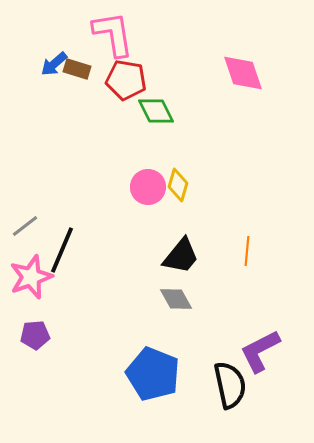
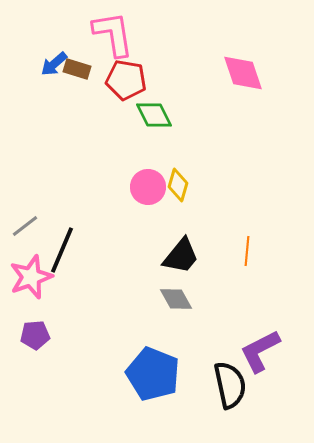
green diamond: moved 2 px left, 4 px down
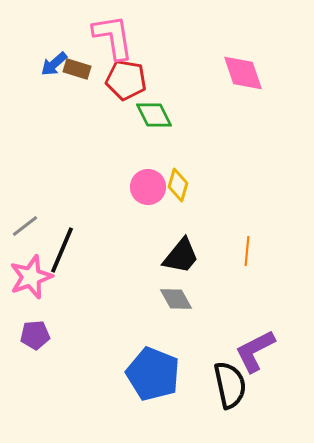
pink L-shape: moved 3 px down
purple L-shape: moved 5 px left
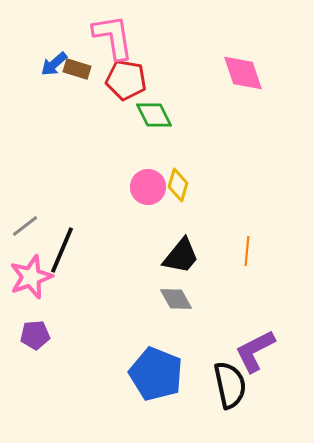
blue pentagon: moved 3 px right
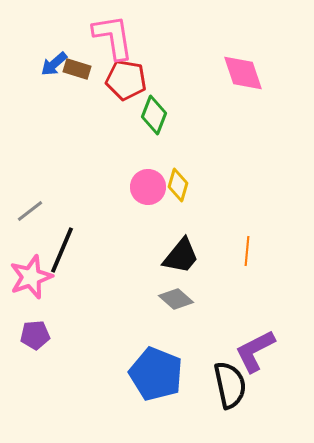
green diamond: rotated 48 degrees clockwise
gray line: moved 5 px right, 15 px up
gray diamond: rotated 20 degrees counterclockwise
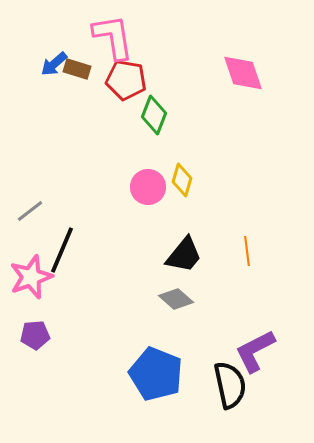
yellow diamond: moved 4 px right, 5 px up
orange line: rotated 12 degrees counterclockwise
black trapezoid: moved 3 px right, 1 px up
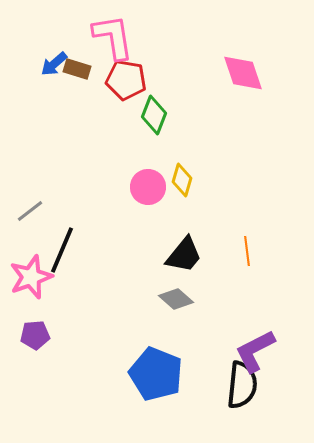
black semicircle: moved 12 px right; rotated 18 degrees clockwise
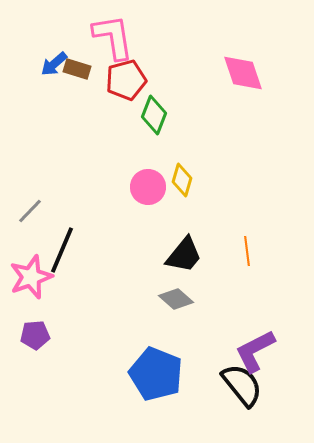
red pentagon: rotated 24 degrees counterclockwise
gray line: rotated 8 degrees counterclockwise
black semicircle: rotated 45 degrees counterclockwise
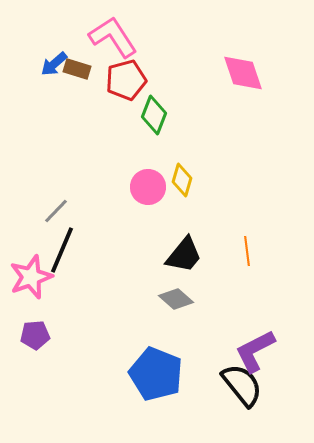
pink L-shape: rotated 24 degrees counterclockwise
gray line: moved 26 px right
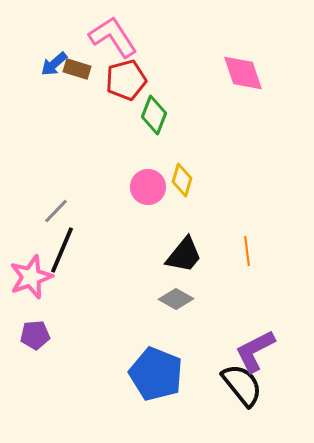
gray diamond: rotated 12 degrees counterclockwise
